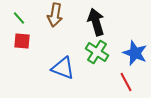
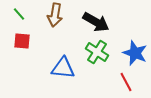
green line: moved 4 px up
black arrow: rotated 136 degrees clockwise
blue triangle: rotated 15 degrees counterclockwise
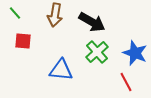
green line: moved 4 px left, 1 px up
black arrow: moved 4 px left
red square: moved 1 px right
green cross: rotated 15 degrees clockwise
blue triangle: moved 2 px left, 2 px down
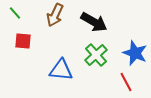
brown arrow: rotated 15 degrees clockwise
black arrow: moved 2 px right
green cross: moved 1 px left, 3 px down
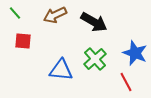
brown arrow: rotated 40 degrees clockwise
green cross: moved 1 px left, 4 px down
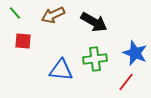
brown arrow: moved 2 px left
green cross: rotated 35 degrees clockwise
red line: rotated 66 degrees clockwise
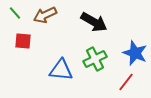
brown arrow: moved 8 px left
green cross: rotated 20 degrees counterclockwise
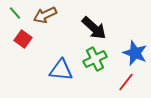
black arrow: moved 6 px down; rotated 12 degrees clockwise
red square: moved 2 px up; rotated 30 degrees clockwise
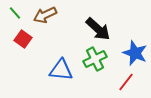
black arrow: moved 4 px right, 1 px down
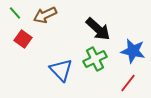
blue star: moved 2 px left, 2 px up; rotated 10 degrees counterclockwise
blue triangle: rotated 40 degrees clockwise
red line: moved 2 px right, 1 px down
